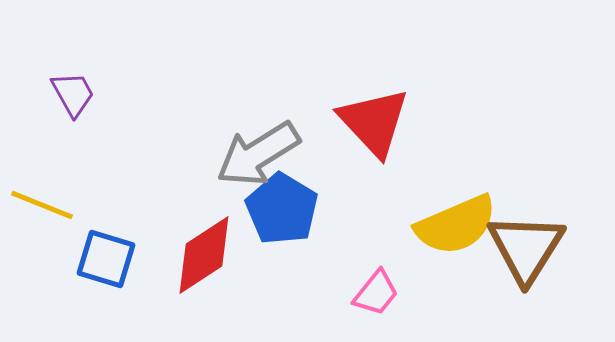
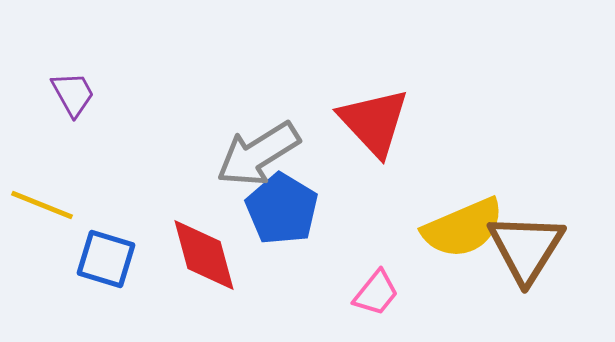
yellow semicircle: moved 7 px right, 3 px down
red diamond: rotated 72 degrees counterclockwise
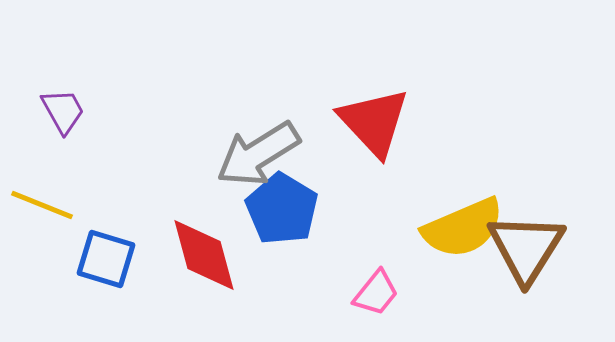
purple trapezoid: moved 10 px left, 17 px down
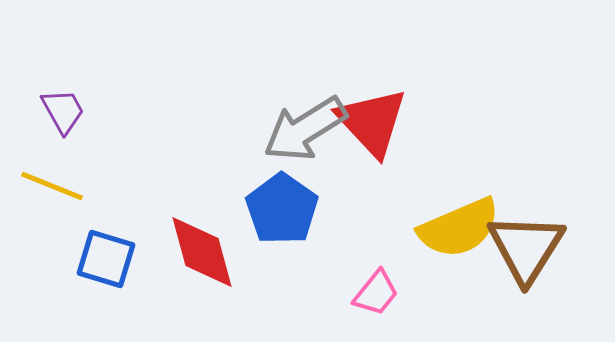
red triangle: moved 2 px left
gray arrow: moved 47 px right, 25 px up
yellow line: moved 10 px right, 19 px up
blue pentagon: rotated 4 degrees clockwise
yellow semicircle: moved 4 px left
red diamond: moved 2 px left, 3 px up
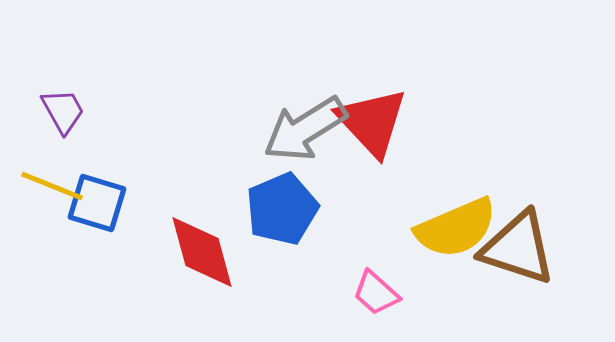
blue pentagon: rotated 14 degrees clockwise
yellow semicircle: moved 3 px left
brown triangle: moved 8 px left; rotated 44 degrees counterclockwise
blue square: moved 9 px left, 56 px up
pink trapezoid: rotated 93 degrees clockwise
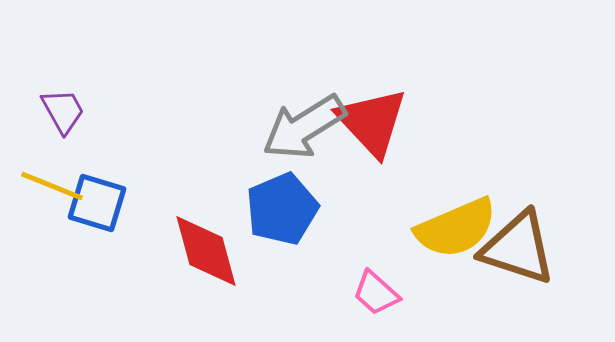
gray arrow: moved 1 px left, 2 px up
red diamond: moved 4 px right, 1 px up
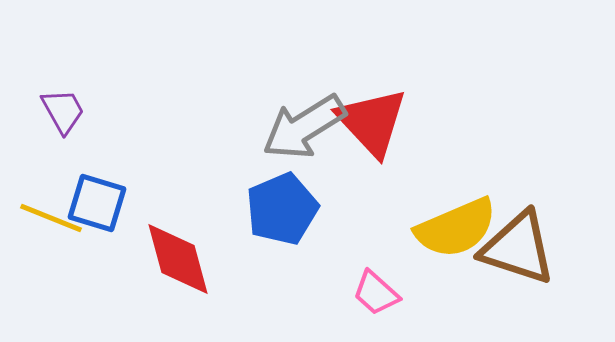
yellow line: moved 1 px left, 32 px down
red diamond: moved 28 px left, 8 px down
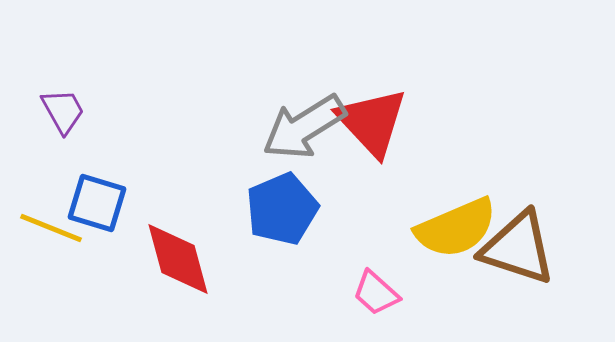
yellow line: moved 10 px down
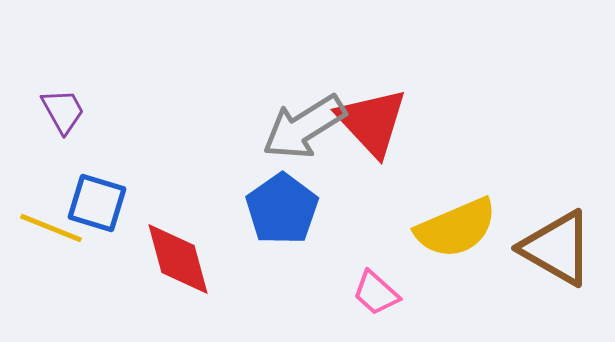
blue pentagon: rotated 12 degrees counterclockwise
brown triangle: moved 39 px right; rotated 12 degrees clockwise
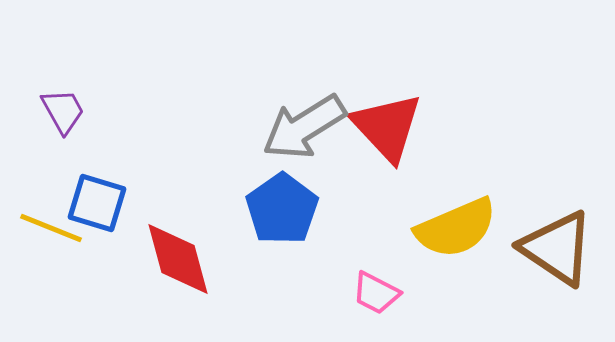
red triangle: moved 15 px right, 5 px down
brown triangle: rotated 4 degrees clockwise
pink trapezoid: rotated 15 degrees counterclockwise
